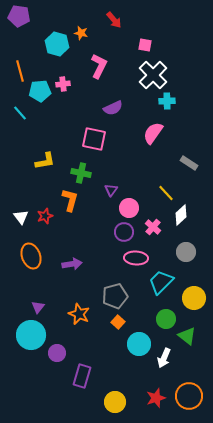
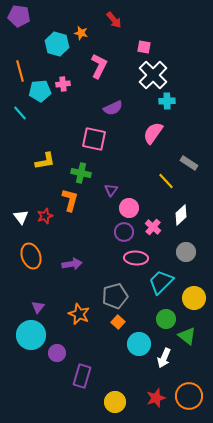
pink square at (145, 45): moved 1 px left, 2 px down
yellow line at (166, 193): moved 12 px up
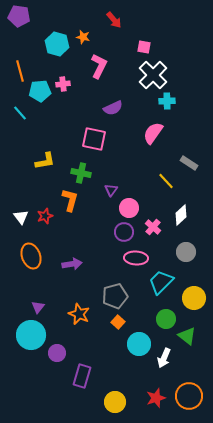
orange star at (81, 33): moved 2 px right, 4 px down
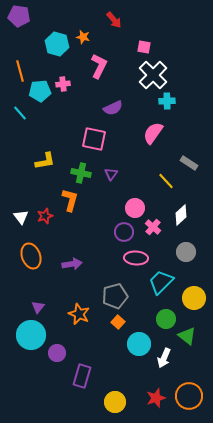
purple triangle at (111, 190): moved 16 px up
pink circle at (129, 208): moved 6 px right
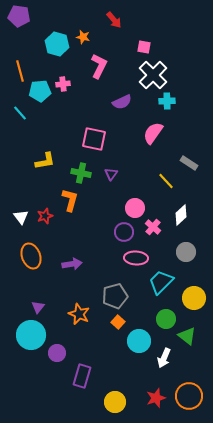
purple semicircle at (113, 108): moved 9 px right, 6 px up
cyan circle at (139, 344): moved 3 px up
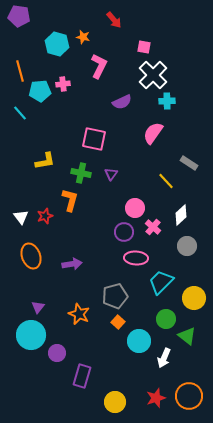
gray circle at (186, 252): moved 1 px right, 6 px up
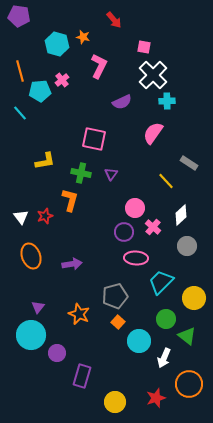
pink cross at (63, 84): moved 1 px left, 4 px up; rotated 32 degrees counterclockwise
orange circle at (189, 396): moved 12 px up
